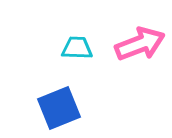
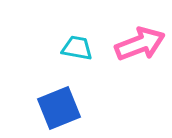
cyan trapezoid: rotated 8 degrees clockwise
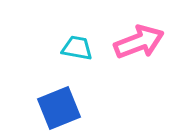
pink arrow: moved 1 px left, 2 px up
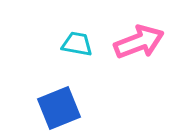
cyan trapezoid: moved 4 px up
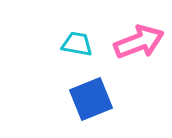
blue square: moved 32 px right, 9 px up
